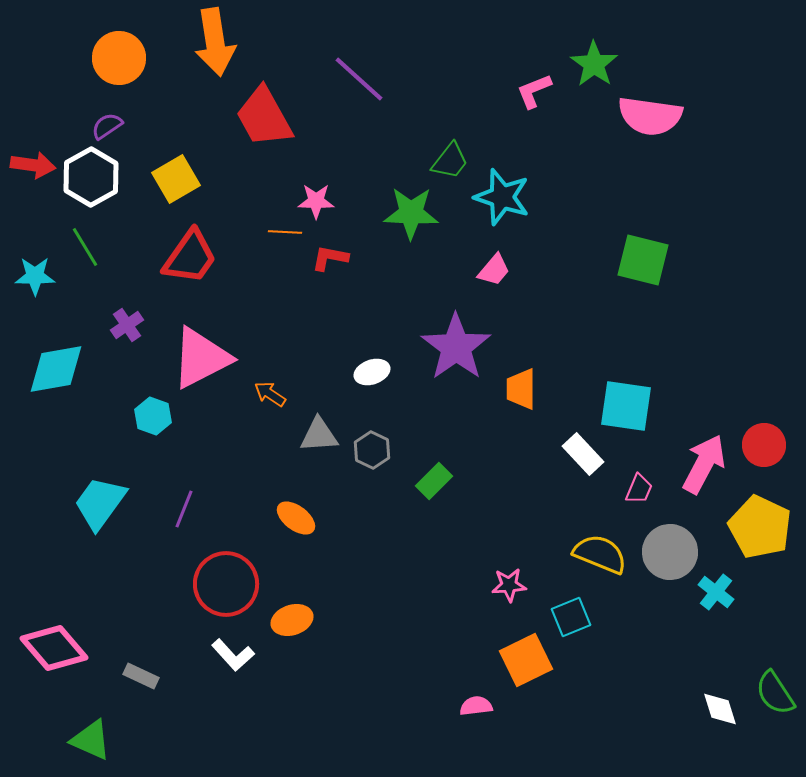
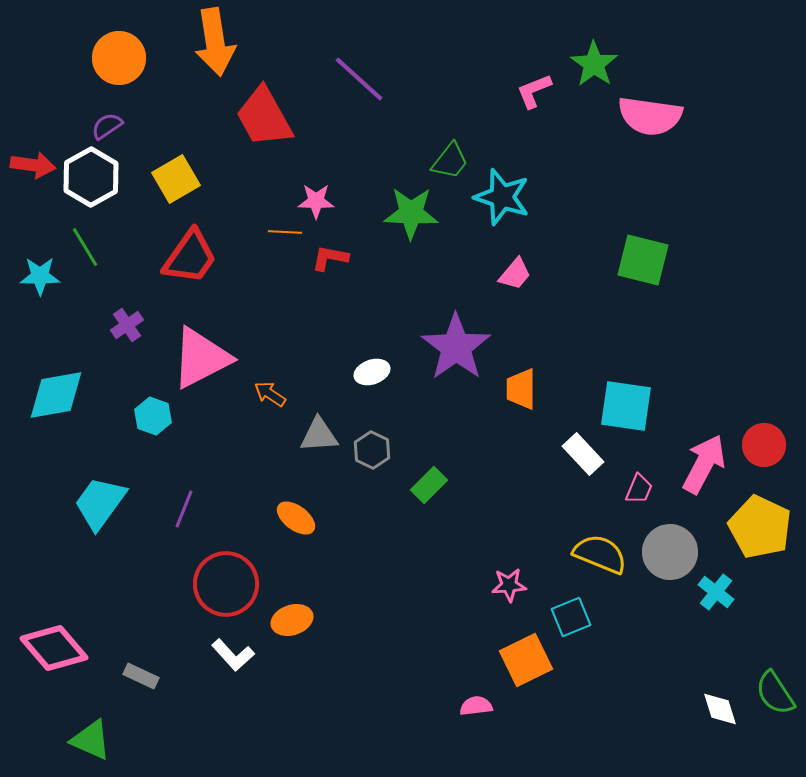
pink trapezoid at (494, 270): moved 21 px right, 4 px down
cyan star at (35, 276): moved 5 px right
cyan diamond at (56, 369): moved 26 px down
green rectangle at (434, 481): moved 5 px left, 4 px down
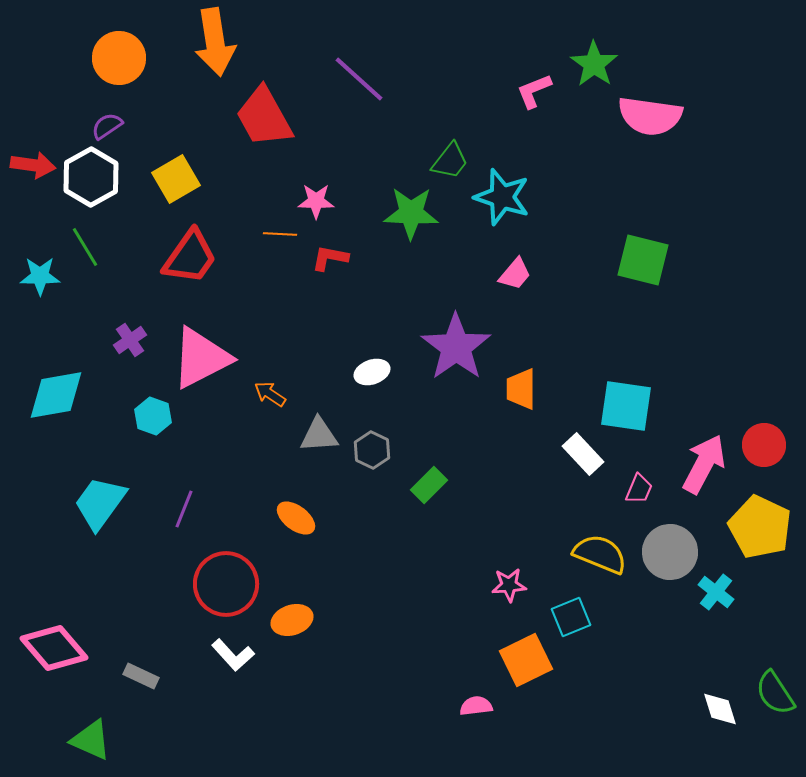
orange line at (285, 232): moved 5 px left, 2 px down
purple cross at (127, 325): moved 3 px right, 15 px down
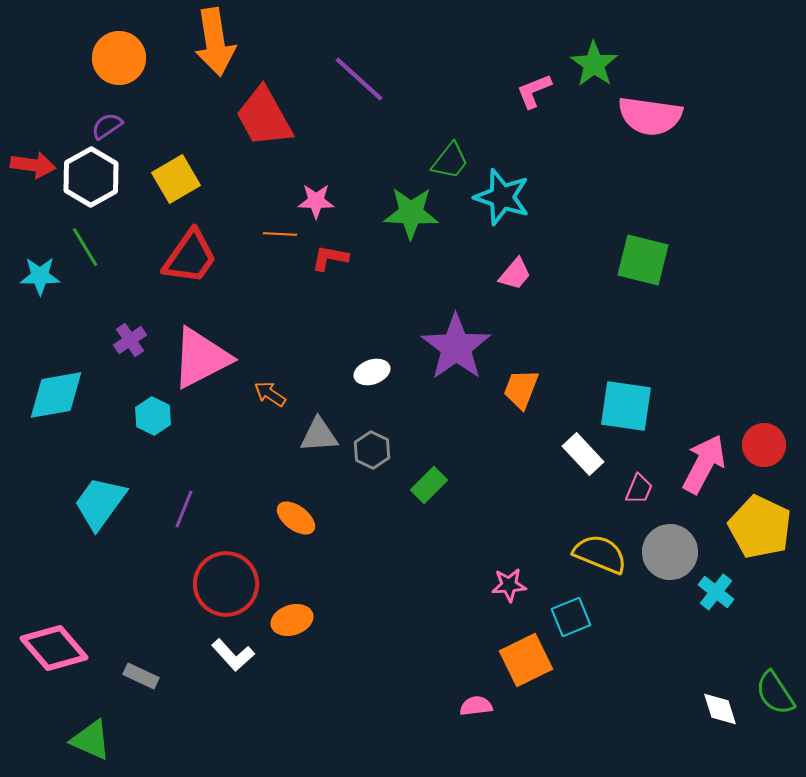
orange trapezoid at (521, 389): rotated 21 degrees clockwise
cyan hexagon at (153, 416): rotated 6 degrees clockwise
